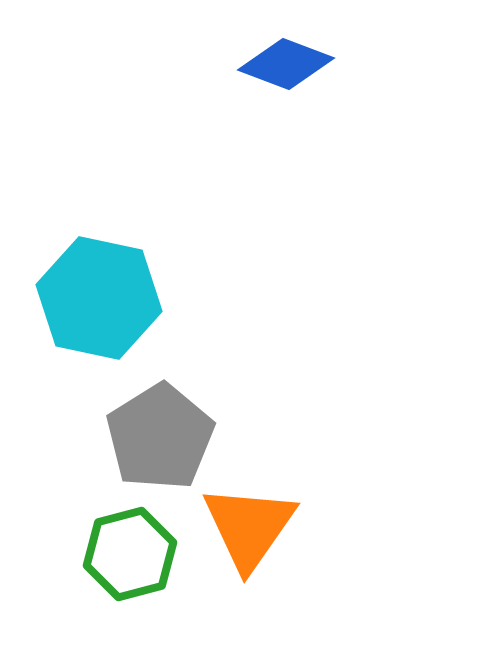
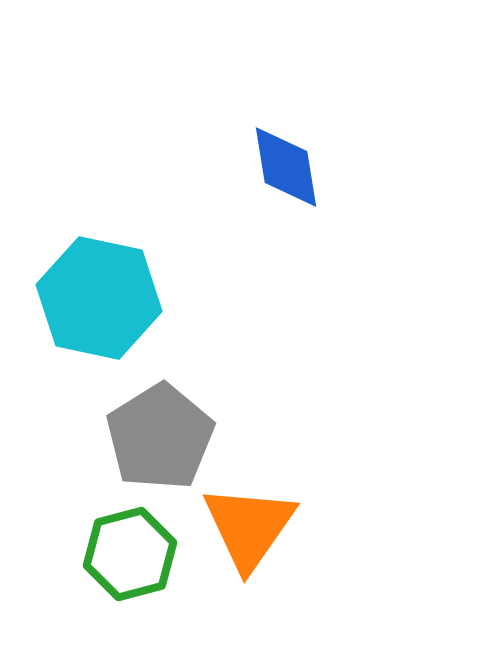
blue diamond: moved 103 px down; rotated 60 degrees clockwise
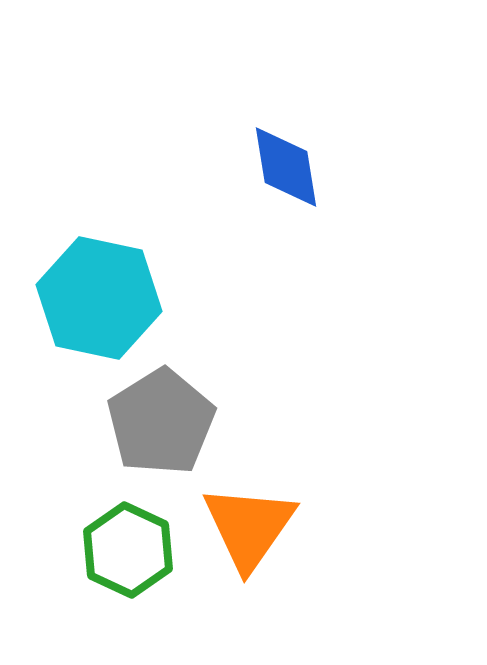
gray pentagon: moved 1 px right, 15 px up
green hexagon: moved 2 px left, 4 px up; rotated 20 degrees counterclockwise
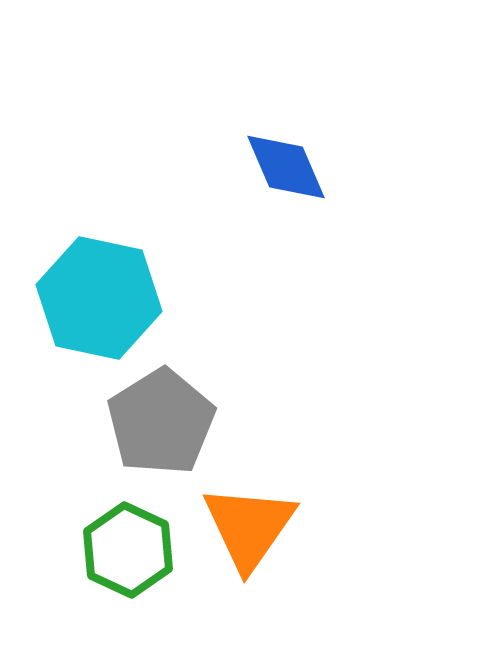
blue diamond: rotated 14 degrees counterclockwise
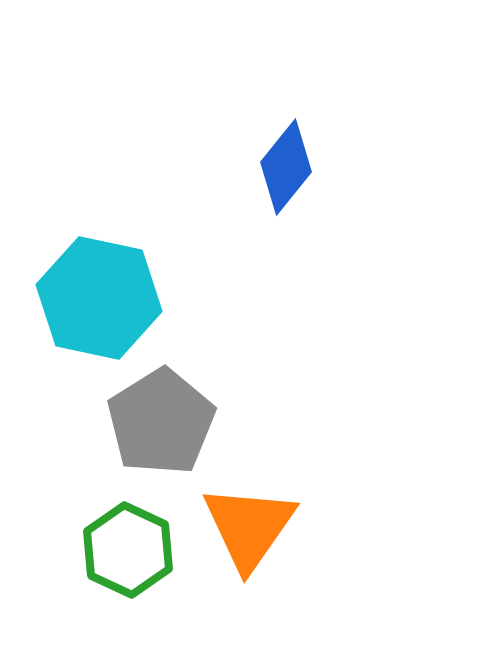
blue diamond: rotated 62 degrees clockwise
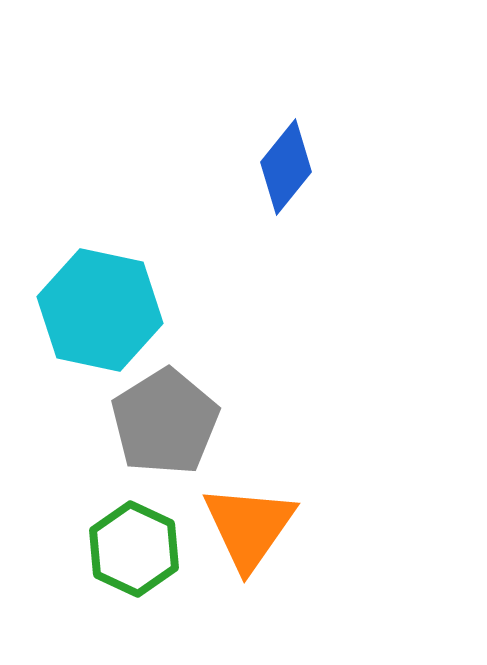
cyan hexagon: moved 1 px right, 12 px down
gray pentagon: moved 4 px right
green hexagon: moved 6 px right, 1 px up
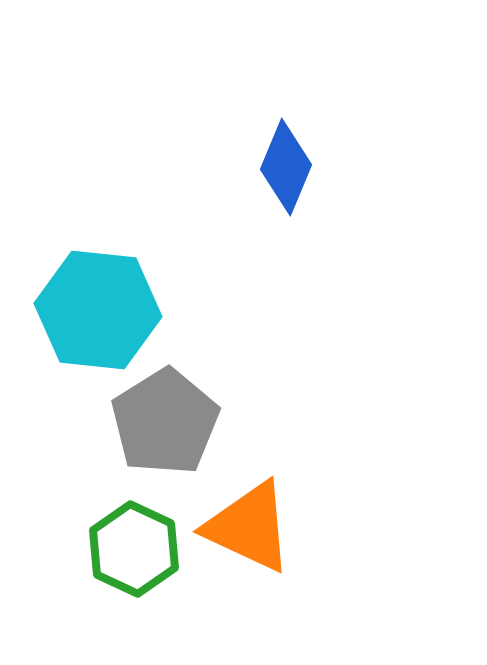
blue diamond: rotated 16 degrees counterclockwise
cyan hexagon: moved 2 px left; rotated 6 degrees counterclockwise
orange triangle: rotated 40 degrees counterclockwise
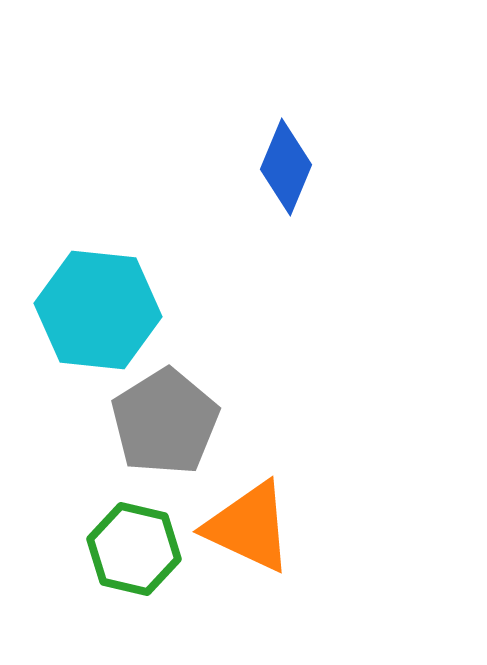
green hexagon: rotated 12 degrees counterclockwise
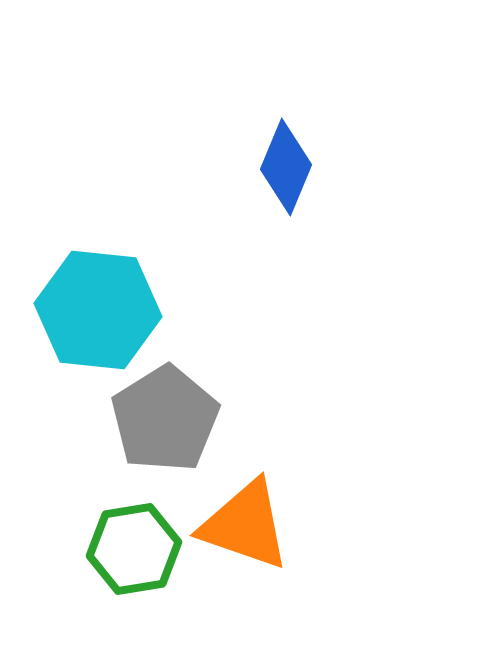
gray pentagon: moved 3 px up
orange triangle: moved 4 px left, 2 px up; rotated 6 degrees counterclockwise
green hexagon: rotated 22 degrees counterclockwise
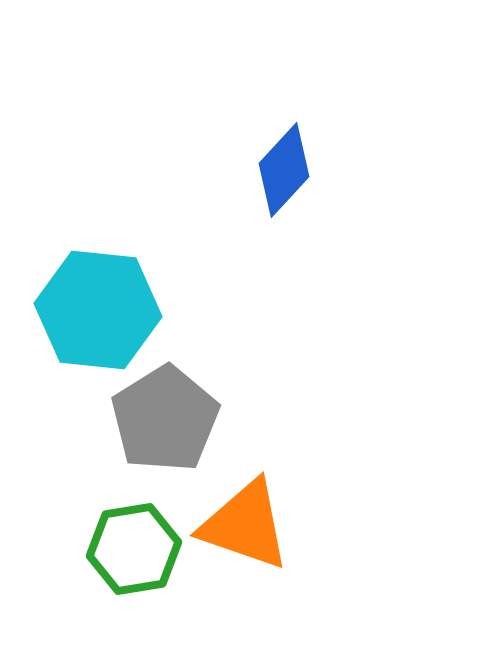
blue diamond: moved 2 px left, 3 px down; rotated 20 degrees clockwise
